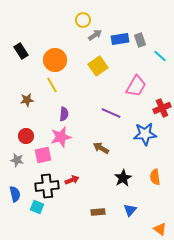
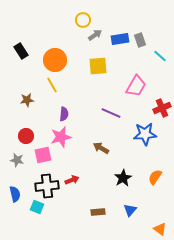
yellow square: rotated 30 degrees clockwise
orange semicircle: rotated 42 degrees clockwise
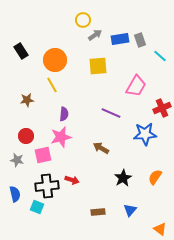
red arrow: rotated 40 degrees clockwise
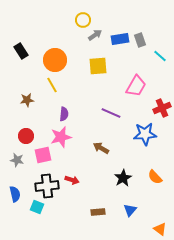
orange semicircle: rotated 77 degrees counterclockwise
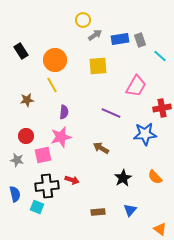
red cross: rotated 12 degrees clockwise
purple semicircle: moved 2 px up
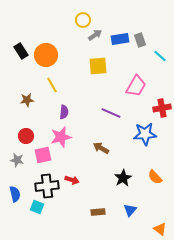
orange circle: moved 9 px left, 5 px up
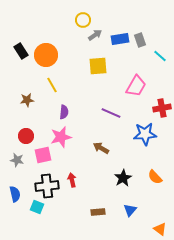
red arrow: rotated 120 degrees counterclockwise
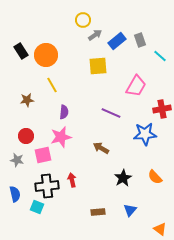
blue rectangle: moved 3 px left, 2 px down; rotated 30 degrees counterclockwise
red cross: moved 1 px down
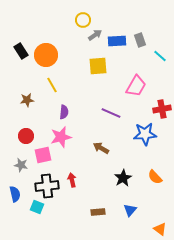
blue rectangle: rotated 36 degrees clockwise
gray star: moved 4 px right, 5 px down
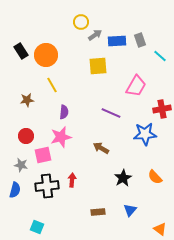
yellow circle: moved 2 px left, 2 px down
red arrow: rotated 16 degrees clockwise
blue semicircle: moved 4 px up; rotated 28 degrees clockwise
cyan square: moved 20 px down
